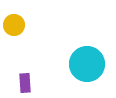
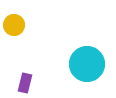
purple rectangle: rotated 18 degrees clockwise
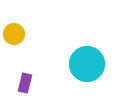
yellow circle: moved 9 px down
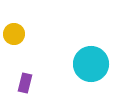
cyan circle: moved 4 px right
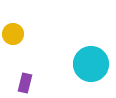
yellow circle: moved 1 px left
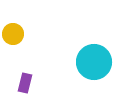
cyan circle: moved 3 px right, 2 px up
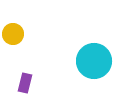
cyan circle: moved 1 px up
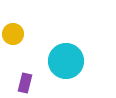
cyan circle: moved 28 px left
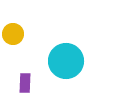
purple rectangle: rotated 12 degrees counterclockwise
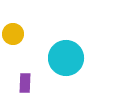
cyan circle: moved 3 px up
